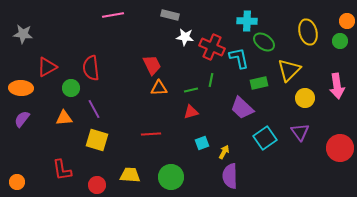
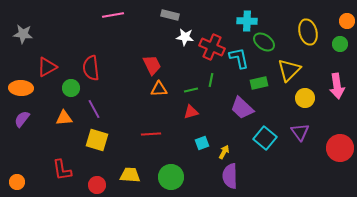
green circle at (340, 41): moved 3 px down
orange triangle at (159, 88): moved 1 px down
cyan square at (265, 138): rotated 15 degrees counterclockwise
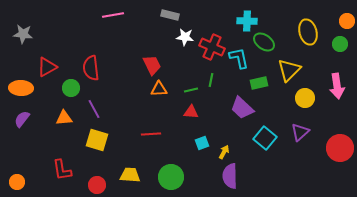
red triangle at (191, 112): rotated 21 degrees clockwise
purple triangle at (300, 132): rotated 24 degrees clockwise
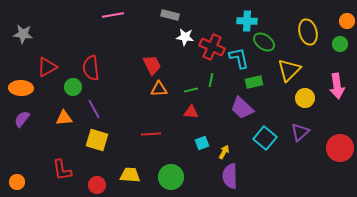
green rectangle at (259, 83): moved 5 px left, 1 px up
green circle at (71, 88): moved 2 px right, 1 px up
